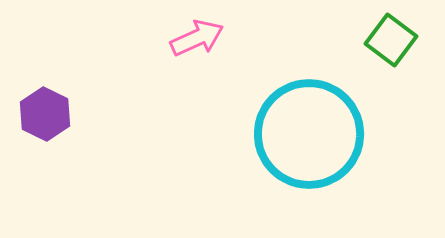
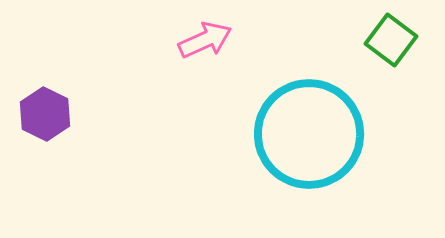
pink arrow: moved 8 px right, 2 px down
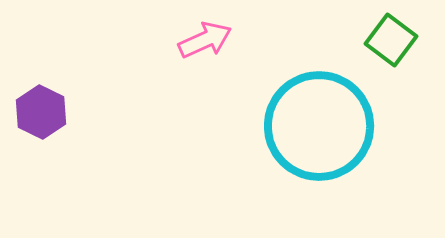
purple hexagon: moved 4 px left, 2 px up
cyan circle: moved 10 px right, 8 px up
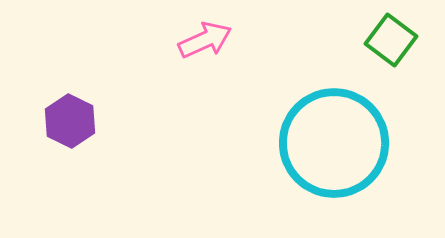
purple hexagon: moved 29 px right, 9 px down
cyan circle: moved 15 px right, 17 px down
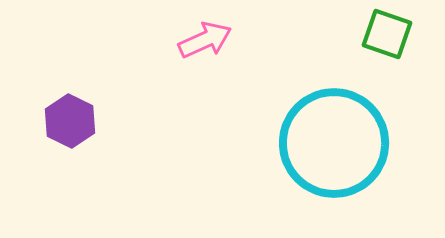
green square: moved 4 px left, 6 px up; rotated 18 degrees counterclockwise
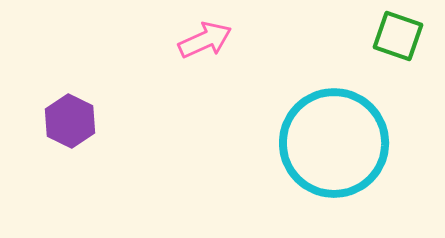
green square: moved 11 px right, 2 px down
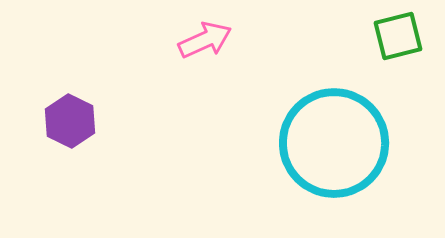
green square: rotated 33 degrees counterclockwise
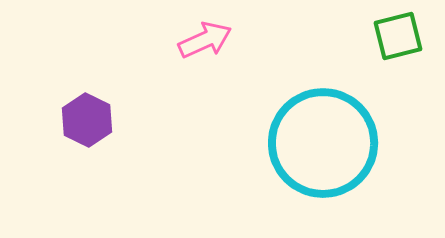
purple hexagon: moved 17 px right, 1 px up
cyan circle: moved 11 px left
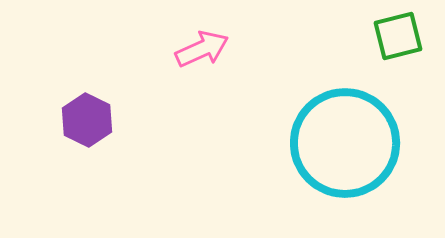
pink arrow: moved 3 px left, 9 px down
cyan circle: moved 22 px right
